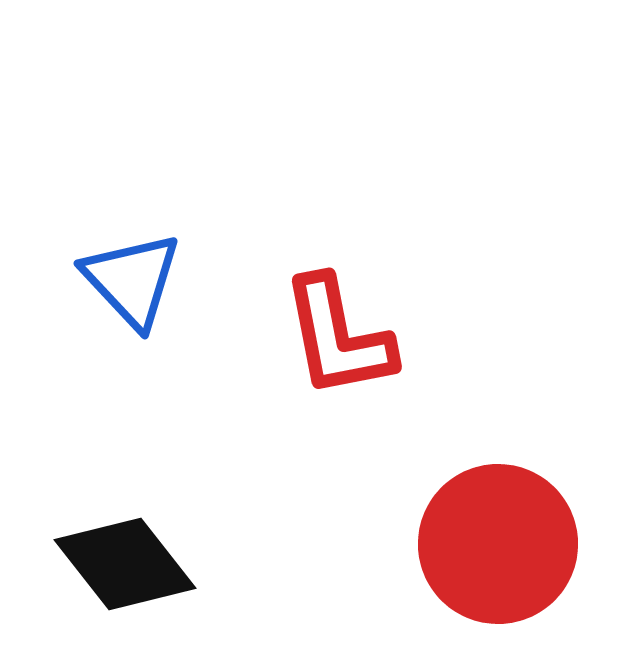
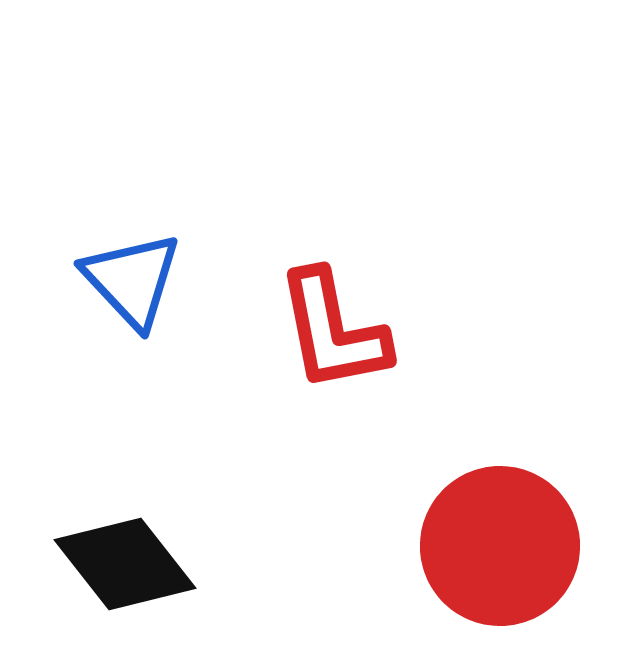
red L-shape: moved 5 px left, 6 px up
red circle: moved 2 px right, 2 px down
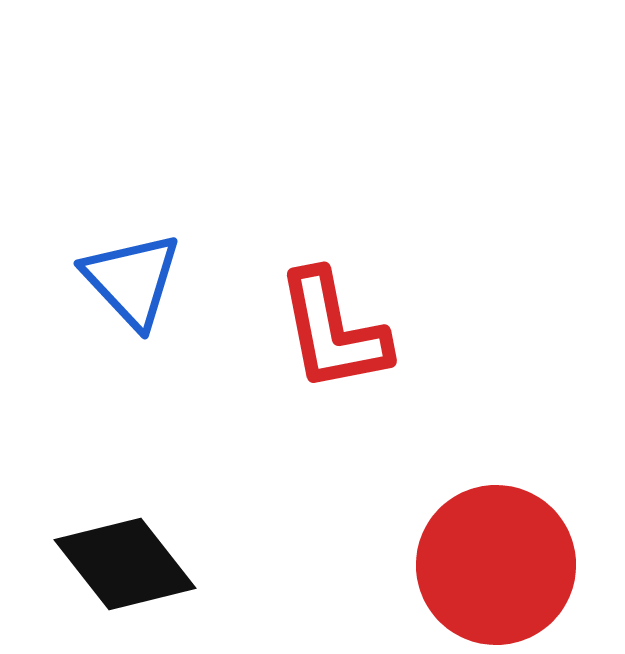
red circle: moved 4 px left, 19 px down
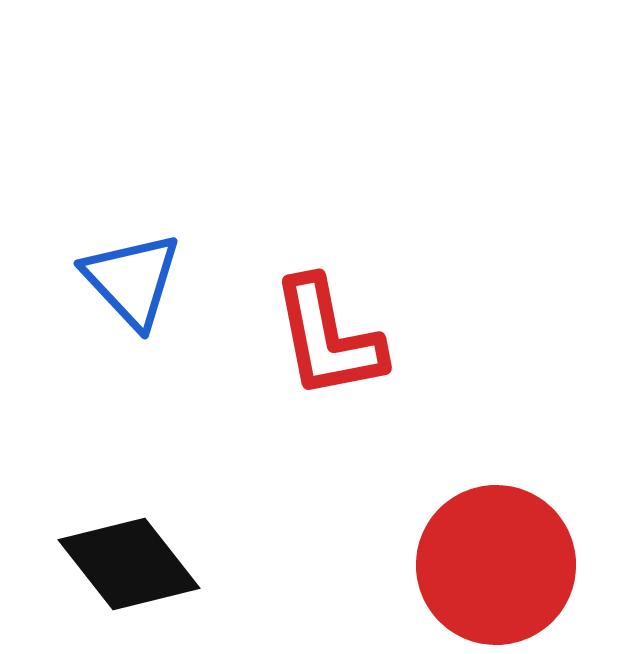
red L-shape: moved 5 px left, 7 px down
black diamond: moved 4 px right
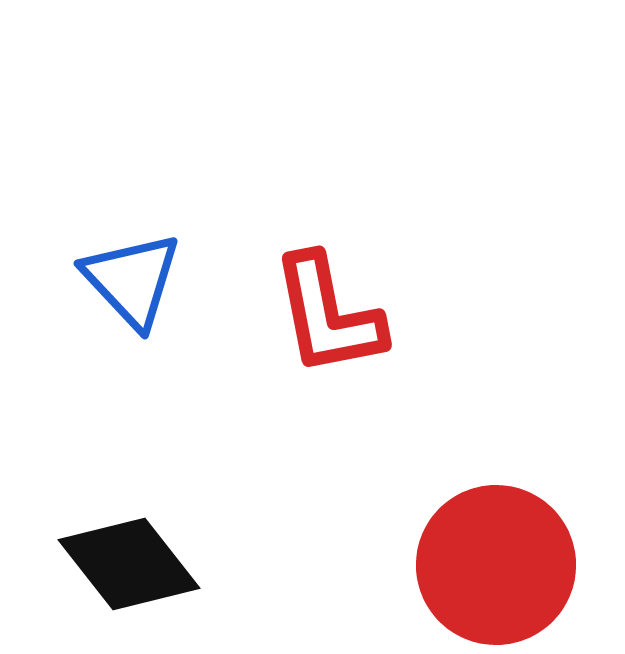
red L-shape: moved 23 px up
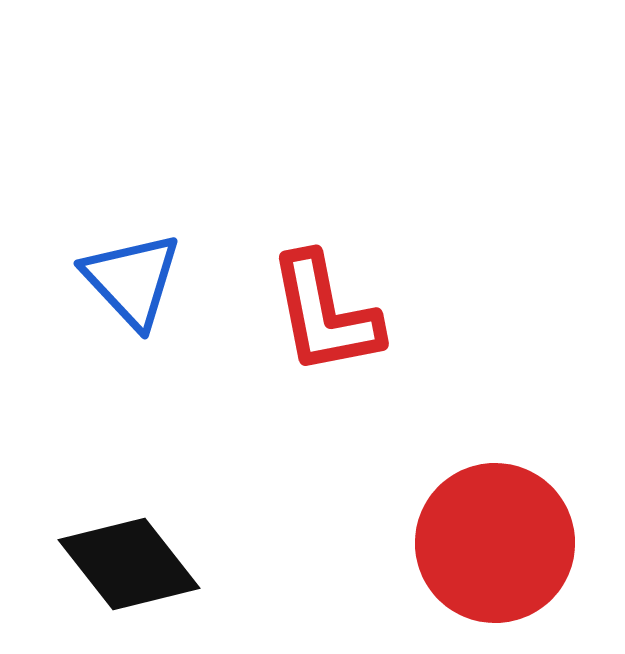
red L-shape: moved 3 px left, 1 px up
red circle: moved 1 px left, 22 px up
